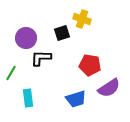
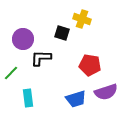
black square: rotated 35 degrees clockwise
purple circle: moved 3 px left, 1 px down
green line: rotated 14 degrees clockwise
purple semicircle: moved 3 px left, 4 px down; rotated 15 degrees clockwise
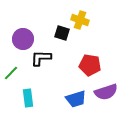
yellow cross: moved 2 px left, 1 px down
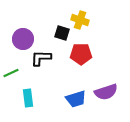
red pentagon: moved 9 px left, 11 px up; rotated 10 degrees counterclockwise
green line: rotated 21 degrees clockwise
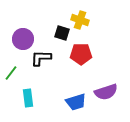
green line: rotated 28 degrees counterclockwise
blue trapezoid: moved 3 px down
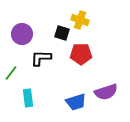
purple circle: moved 1 px left, 5 px up
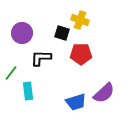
purple circle: moved 1 px up
purple semicircle: moved 2 px left, 1 px down; rotated 25 degrees counterclockwise
cyan rectangle: moved 7 px up
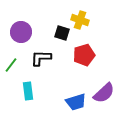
purple circle: moved 1 px left, 1 px up
red pentagon: moved 3 px right, 1 px down; rotated 15 degrees counterclockwise
green line: moved 8 px up
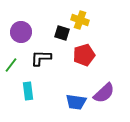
blue trapezoid: rotated 25 degrees clockwise
